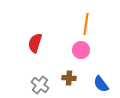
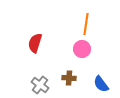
pink circle: moved 1 px right, 1 px up
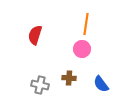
red semicircle: moved 8 px up
gray cross: rotated 24 degrees counterclockwise
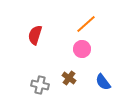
orange line: rotated 40 degrees clockwise
brown cross: rotated 32 degrees clockwise
blue semicircle: moved 2 px right, 2 px up
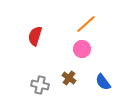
red semicircle: moved 1 px down
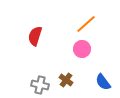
brown cross: moved 3 px left, 2 px down
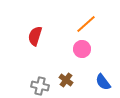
gray cross: moved 1 px down
